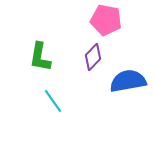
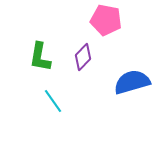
purple diamond: moved 10 px left
blue semicircle: moved 4 px right, 1 px down; rotated 6 degrees counterclockwise
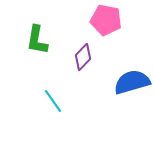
green L-shape: moved 3 px left, 17 px up
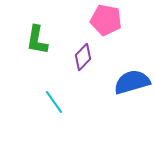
cyan line: moved 1 px right, 1 px down
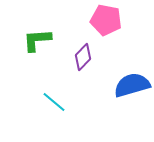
green L-shape: rotated 76 degrees clockwise
blue semicircle: moved 3 px down
cyan line: rotated 15 degrees counterclockwise
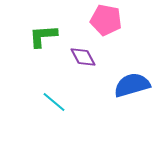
green L-shape: moved 6 px right, 4 px up
purple diamond: rotated 72 degrees counterclockwise
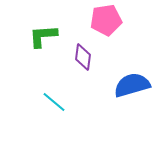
pink pentagon: rotated 20 degrees counterclockwise
purple diamond: rotated 36 degrees clockwise
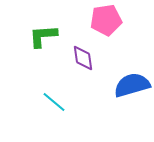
purple diamond: moved 1 px down; rotated 16 degrees counterclockwise
